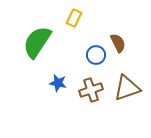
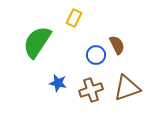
brown semicircle: moved 1 px left, 2 px down
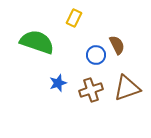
green semicircle: rotated 76 degrees clockwise
blue star: rotated 30 degrees counterclockwise
